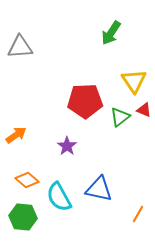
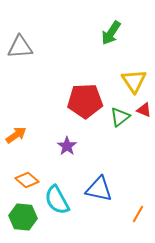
cyan semicircle: moved 2 px left, 3 px down
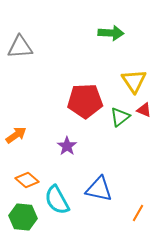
green arrow: rotated 120 degrees counterclockwise
orange line: moved 1 px up
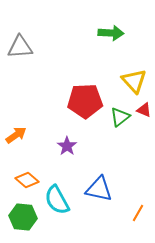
yellow triangle: rotated 8 degrees counterclockwise
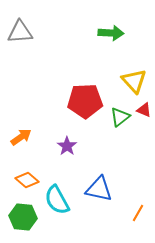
gray triangle: moved 15 px up
orange arrow: moved 5 px right, 2 px down
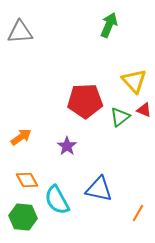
green arrow: moved 2 px left, 8 px up; rotated 70 degrees counterclockwise
orange diamond: rotated 20 degrees clockwise
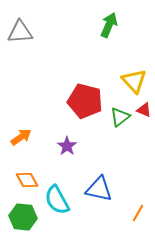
red pentagon: rotated 16 degrees clockwise
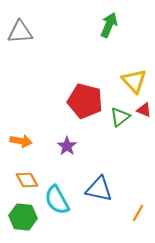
orange arrow: moved 4 px down; rotated 45 degrees clockwise
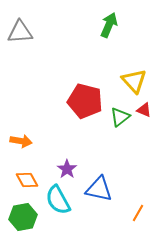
purple star: moved 23 px down
cyan semicircle: moved 1 px right
green hexagon: rotated 16 degrees counterclockwise
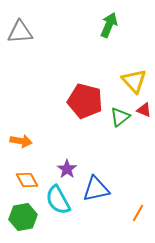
blue triangle: moved 3 px left; rotated 24 degrees counterclockwise
